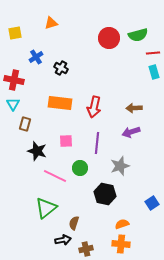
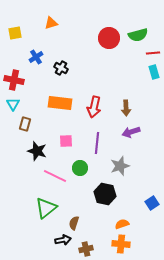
brown arrow: moved 8 px left; rotated 91 degrees counterclockwise
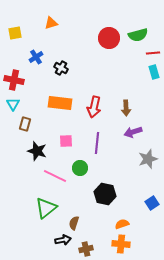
purple arrow: moved 2 px right
gray star: moved 28 px right, 7 px up
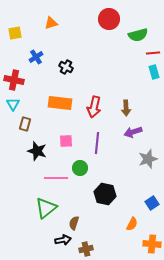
red circle: moved 19 px up
black cross: moved 5 px right, 1 px up
pink line: moved 1 px right, 2 px down; rotated 25 degrees counterclockwise
orange semicircle: moved 10 px right; rotated 136 degrees clockwise
orange cross: moved 31 px right
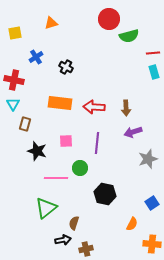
green semicircle: moved 9 px left, 1 px down
red arrow: rotated 80 degrees clockwise
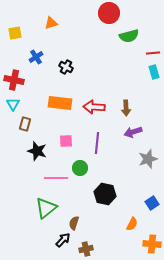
red circle: moved 6 px up
black arrow: rotated 35 degrees counterclockwise
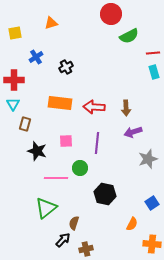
red circle: moved 2 px right, 1 px down
green semicircle: rotated 12 degrees counterclockwise
black cross: rotated 32 degrees clockwise
red cross: rotated 12 degrees counterclockwise
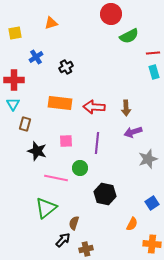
pink line: rotated 10 degrees clockwise
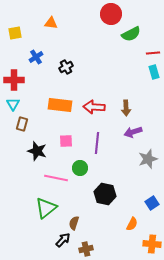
orange triangle: rotated 24 degrees clockwise
green semicircle: moved 2 px right, 2 px up
orange rectangle: moved 2 px down
brown rectangle: moved 3 px left
